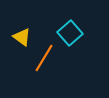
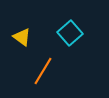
orange line: moved 1 px left, 13 px down
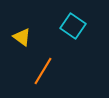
cyan square: moved 3 px right, 7 px up; rotated 15 degrees counterclockwise
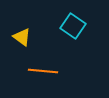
orange line: rotated 64 degrees clockwise
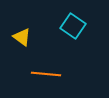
orange line: moved 3 px right, 3 px down
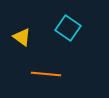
cyan square: moved 5 px left, 2 px down
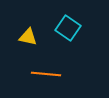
yellow triangle: moved 6 px right; rotated 24 degrees counterclockwise
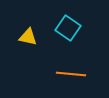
orange line: moved 25 px right
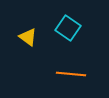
yellow triangle: rotated 24 degrees clockwise
